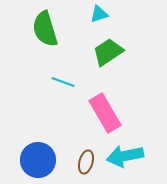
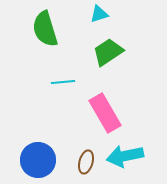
cyan line: rotated 25 degrees counterclockwise
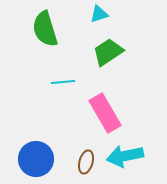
blue circle: moved 2 px left, 1 px up
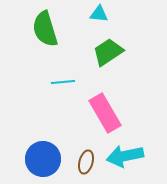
cyan triangle: rotated 24 degrees clockwise
blue circle: moved 7 px right
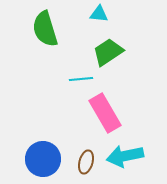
cyan line: moved 18 px right, 3 px up
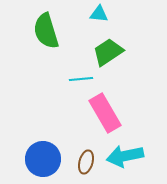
green semicircle: moved 1 px right, 2 px down
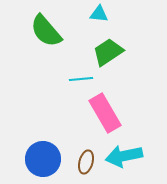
green semicircle: rotated 24 degrees counterclockwise
cyan arrow: moved 1 px left
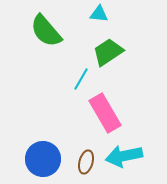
cyan line: rotated 55 degrees counterclockwise
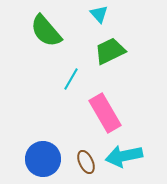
cyan triangle: rotated 42 degrees clockwise
green trapezoid: moved 2 px right, 1 px up; rotated 8 degrees clockwise
cyan line: moved 10 px left
brown ellipse: rotated 40 degrees counterclockwise
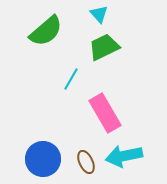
green semicircle: rotated 90 degrees counterclockwise
green trapezoid: moved 6 px left, 4 px up
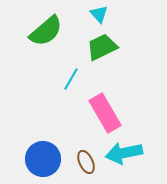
green trapezoid: moved 2 px left
cyan arrow: moved 3 px up
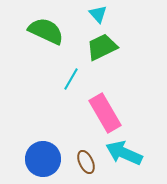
cyan triangle: moved 1 px left
green semicircle: rotated 114 degrees counterclockwise
cyan arrow: rotated 36 degrees clockwise
